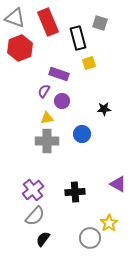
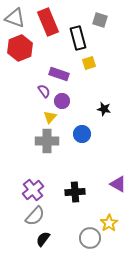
gray square: moved 3 px up
purple semicircle: rotated 112 degrees clockwise
black star: rotated 16 degrees clockwise
yellow triangle: moved 3 px right, 1 px up; rotated 40 degrees counterclockwise
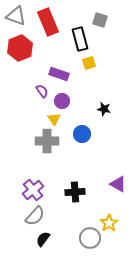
gray triangle: moved 1 px right, 2 px up
black rectangle: moved 2 px right, 1 px down
purple semicircle: moved 2 px left
yellow triangle: moved 4 px right, 2 px down; rotated 16 degrees counterclockwise
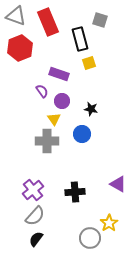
black star: moved 13 px left
black semicircle: moved 7 px left
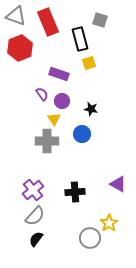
purple semicircle: moved 3 px down
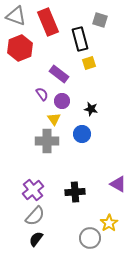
purple rectangle: rotated 18 degrees clockwise
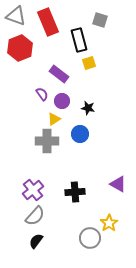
black rectangle: moved 1 px left, 1 px down
black star: moved 3 px left, 1 px up
yellow triangle: rotated 32 degrees clockwise
blue circle: moved 2 px left
black semicircle: moved 2 px down
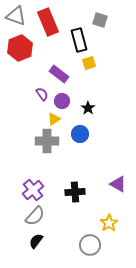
black star: rotated 24 degrees clockwise
gray circle: moved 7 px down
